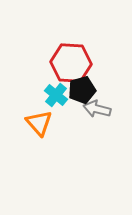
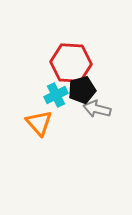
cyan cross: rotated 25 degrees clockwise
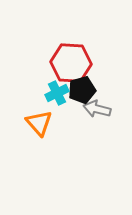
cyan cross: moved 1 px right, 2 px up
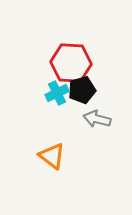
gray arrow: moved 10 px down
orange triangle: moved 13 px right, 33 px down; rotated 12 degrees counterclockwise
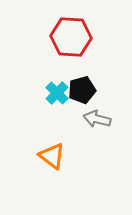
red hexagon: moved 26 px up
cyan cross: rotated 20 degrees counterclockwise
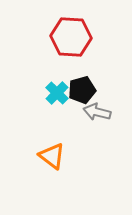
gray arrow: moved 7 px up
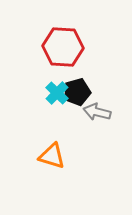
red hexagon: moved 8 px left, 10 px down
black pentagon: moved 5 px left, 2 px down
orange triangle: rotated 20 degrees counterclockwise
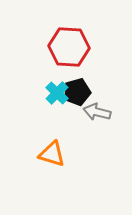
red hexagon: moved 6 px right
orange triangle: moved 2 px up
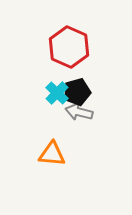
red hexagon: rotated 21 degrees clockwise
gray arrow: moved 18 px left
orange triangle: rotated 12 degrees counterclockwise
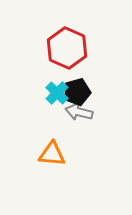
red hexagon: moved 2 px left, 1 px down
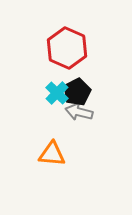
black pentagon: rotated 12 degrees counterclockwise
